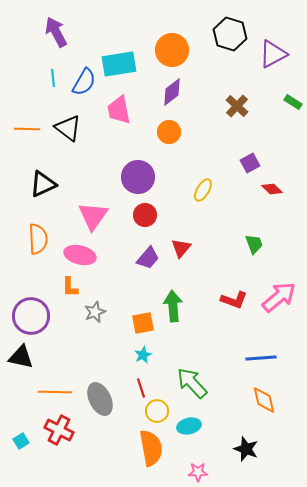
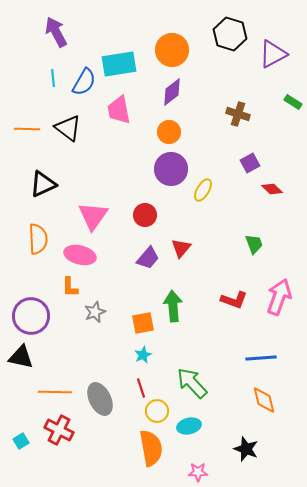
brown cross at (237, 106): moved 1 px right, 8 px down; rotated 25 degrees counterclockwise
purple circle at (138, 177): moved 33 px right, 8 px up
pink arrow at (279, 297): rotated 30 degrees counterclockwise
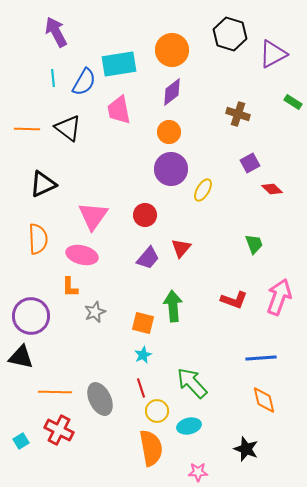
pink ellipse at (80, 255): moved 2 px right
orange square at (143, 323): rotated 25 degrees clockwise
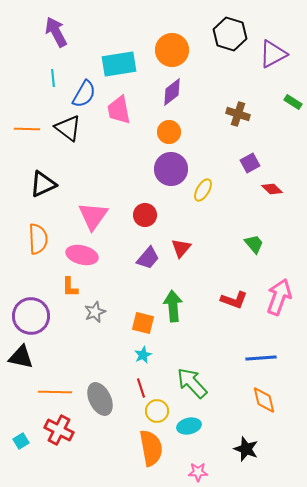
blue semicircle at (84, 82): moved 12 px down
green trapezoid at (254, 244): rotated 20 degrees counterclockwise
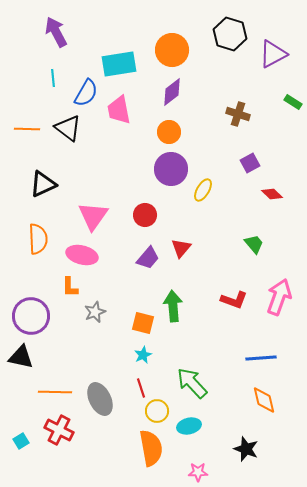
blue semicircle at (84, 94): moved 2 px right, 1 px up
red diamond at (272, 189): moved 5 px down
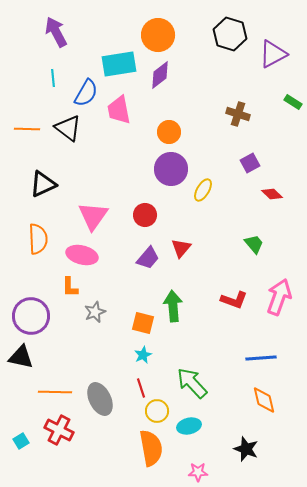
orange circle at (172, 50): moved 14 px left, 15 px up
purple diamond at (172, 92): moved 12 px left, 17 px up
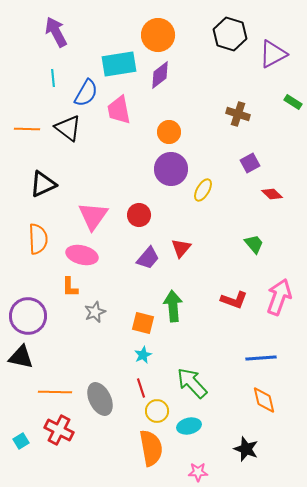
red circle at (145, 215): moved 6 px left
purple circle at (31, 316): moved 3 px left
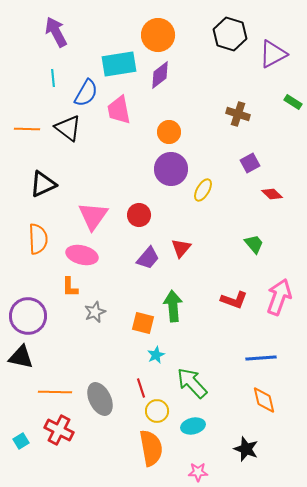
cyan star at (143, 355): moved 13 px right
cyan ellipse at (189, 426): moved 4 px right
